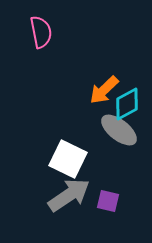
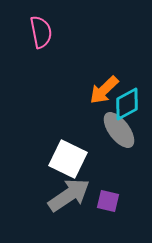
gray ellipse: rotated 15 degrees clockwise
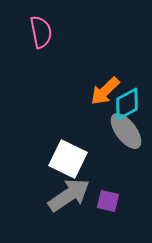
orange arrow: moved 1 px right, 1 px down
gray ellipse: moved 7 px right, 1 px down
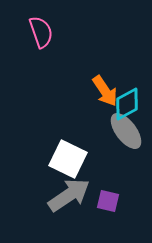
pink semicircle: rotated 8 degrees counterclockwise
orange arrow: rotated 80 degrees counterclockwise
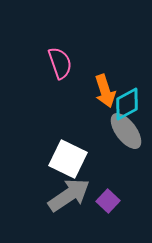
pink semicircle: moved 19 px right, 31 px down
orange arrow: rotated 16 degrees clockwise
purple square: rotated 30 degrees clockwise
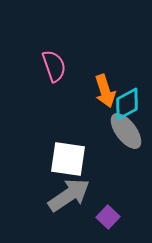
pink semicircle: moved 6 px left, 3 px down
white square: rotated 18 degrees counterclockwise
purple square: moved 16 px down
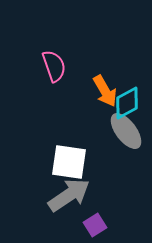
orange arrow: rotated 12 degrees counterclockwise
cyan diamond: moved 1 px up
white square: moved 1 px right, 3 px down
purple square: moved 13 px left, 8 px down; rotated 15 degrees clockwise
